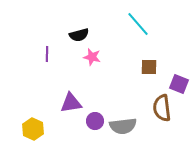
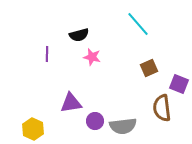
brown square: moved 1 px down; rotated 24 degrees counterclockwise
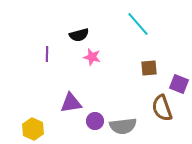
brown square: rotated 18 degrees clockwise
brown semicircle: rotated 12 degrees counterclockwise
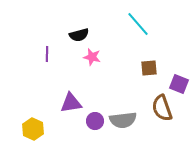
gray semicircle: moved 6 px up
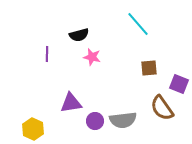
brown semicircle: rotated 16 degrees counterclockwise
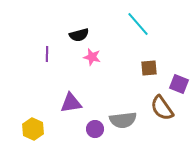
purple circle: moved 8 px down
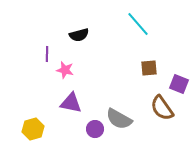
pink star: moved 27 px left, 13 px down
purple triangle: rotated 20 degrees clockwise
gray semicircle: moved 4 px left, 1 px up; rotated 36 degrees clockwise
yellow hexagon: rotated 20 degrees clockwise
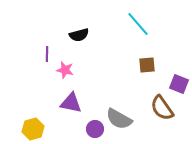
brown square: moved 2 px left, 3 px up
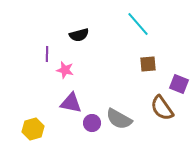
brown square: moved 1 px right, 1 px up
purple circle: moved 3 px left, 6 px up
